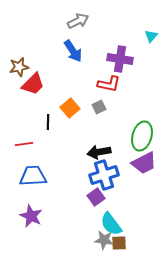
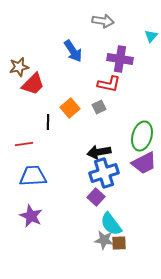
gray arrow: moved 25 px right; rotated 35 degrees clockwise
blue cross: moved 2 px up
purple square: rotated 12 degrees counterclockwise
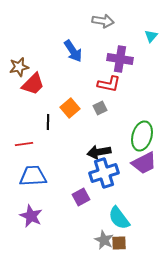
gray square: moved 1 px right, 1 px down
purple square: moved 15 px left; rotated 18 degrees clockwise
cyan semicircle: moved 8 px right, 6 px up
gray star: rotated 18 degrees clockwise
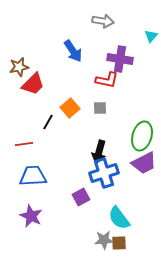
red L-shape: moved 2 px left, 4 px up
gray square: rotated 24 degrees clockwise
black line: rotated 28 degrees clockwise
black arrow: rotated 65 degrees counterclockwise
gray star: rotated 30 degrees counterclockwise
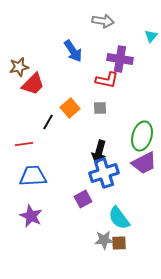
purple square: moved 2 px right, 2 px down
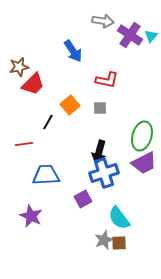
purple cross: moved 10 px right, 24 px up; rotated 25 degrees clockwise
orange square: moved 3 px up
blue trapezoid: moved 13 px right, 1 px up
gray star: rotated 18 degrees counterclockwise
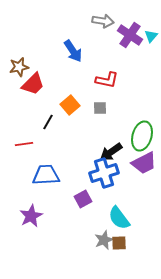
black arrow: moved 12 px right; rotated 40 degrees clockwise
purple star: rotated 20 degrees clockwise
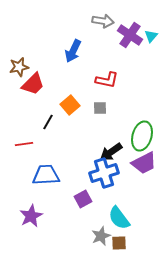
blue arrow: rotated 60 degrees clockwise
gray star: moved 3 px left, 4 px up
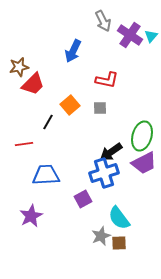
gray arrow: rotated 55 degrees clockwise
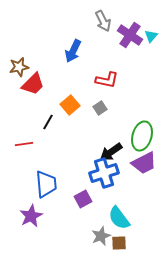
gray square: rotated 32 degrees counterclockwise
blue trapezoid: moved 9 px down; rotated 88 degrees clockwise
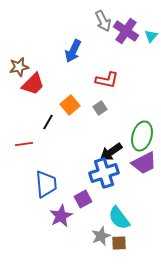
purple cross: moved 4 px left, 4 px up
purple star: moved 30 px right
